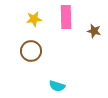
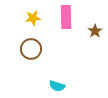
yellow star: moved 1 px left, 1 px up
brown star: moved 1 px right; rotated 24 degrees clockwise
brown circle: moved 2 px up
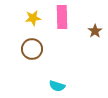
pink rectangle: moved 4 px left
brown circle: moved 1 px right
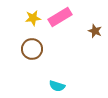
pink rectangle: moved 2 px left; rotated 60 degrees clockwise
brown star: rotated 16 degrees counterclockwise
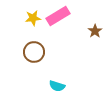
pink rectangle: moved 2 px left, 1 px up
brown star: rotated 16 degrees clockwise
brown circle: moved 2 px right, 3 px down
